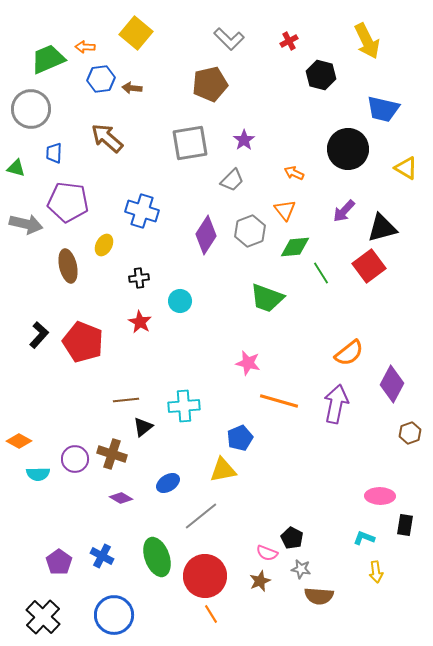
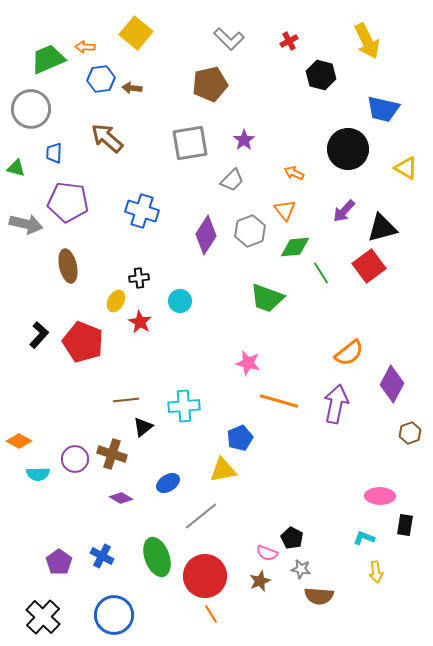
yellow ellipse at (104, 245): moved 12 px right, 56 px down
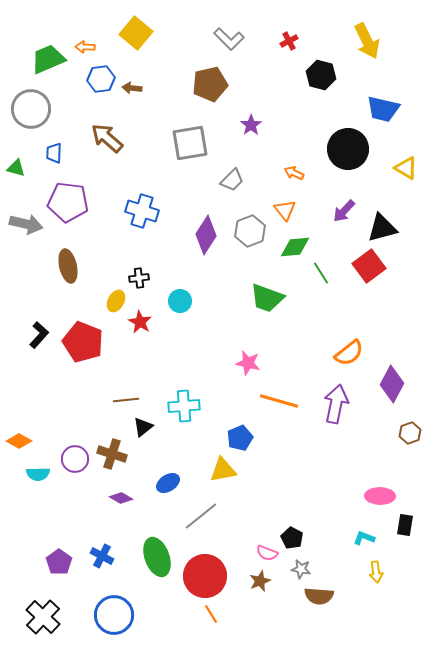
purple star at (244, 140): moved 7 px right, 15 px up
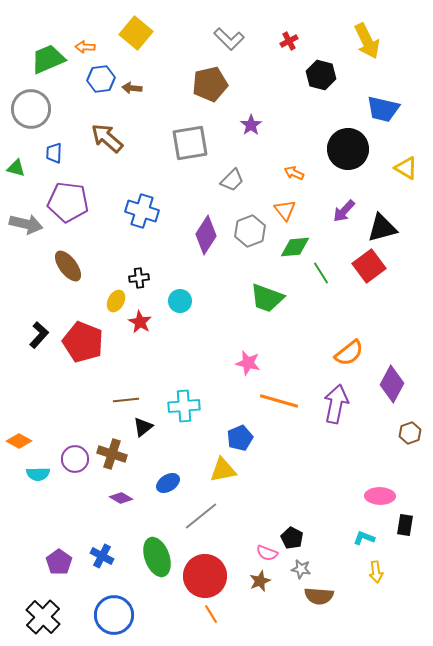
brown ellipse at (68, 266): rotated 24 degrees counterclockwise
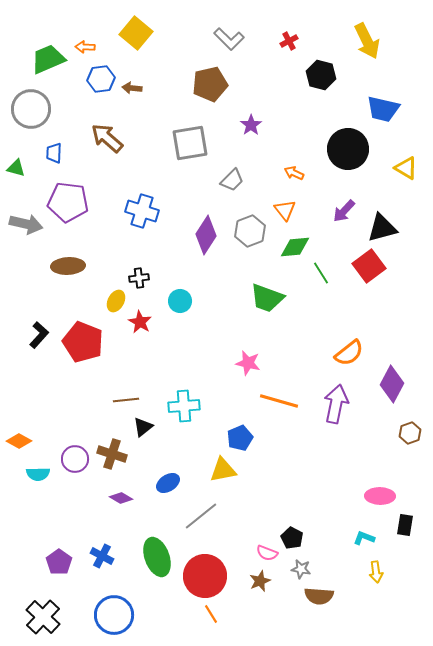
brown ellipse at (68, 266): rotated 56 degrees counterclockwise
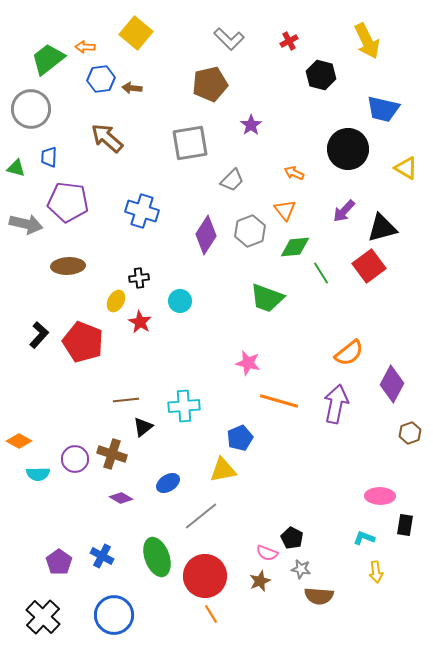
green trapezoid at (48, 59): rotated 15 degrees counterclockwise
blue trapezoid at (54, 153): moved 5 px left, 4 px down
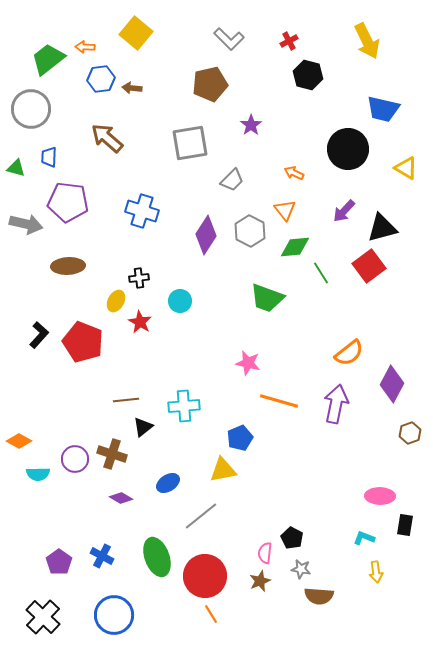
black hexagon at (321, 75): moved 13 px left
gray hexagon at (250, 231): rotated 12 degrees counterclockwise
pink semicircle at (267, 553): moved 2 px left; rotated 75 degrees clockwise
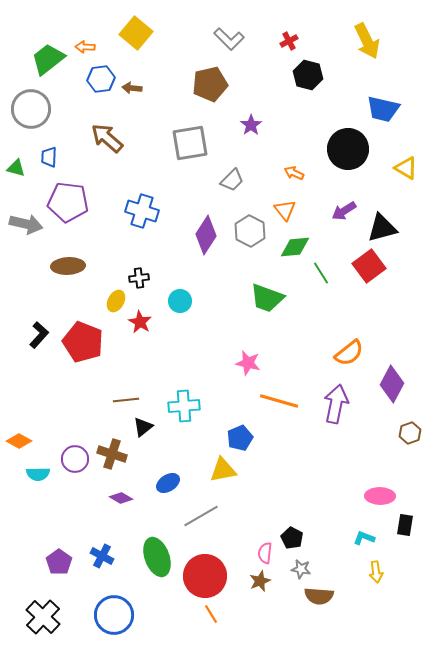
purple arrow at (344, 211): rotated 15 degrees clockwise
gray line at (201, 516): rotated 9 degrees clockwise
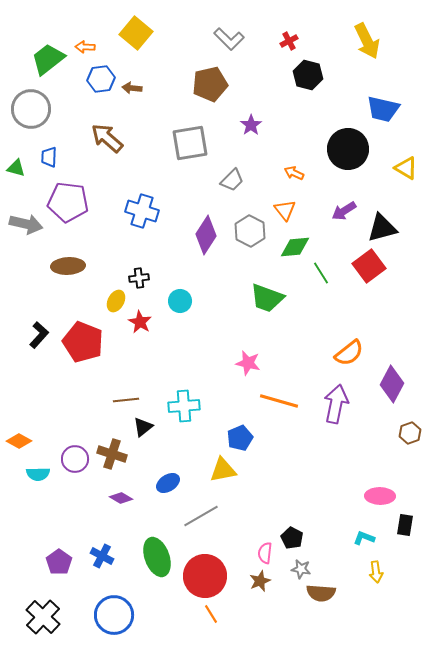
brown semicircle at (319, 596): moved 2 px right, 3 px up
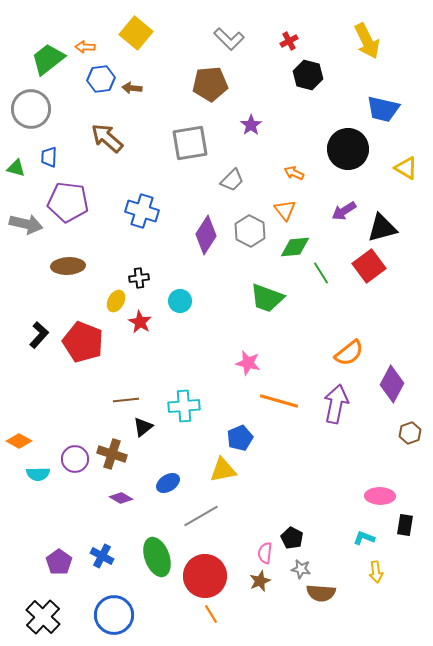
brown pentagon at (210, 84): rotated 8 degrees clockwise
